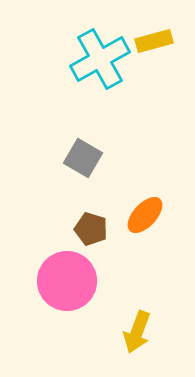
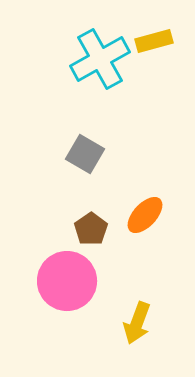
gray square: moved 2 px right, 4 px up
brown pentagon: rotated 20 degrees clockwise
yellow arrow: moved 9 px up
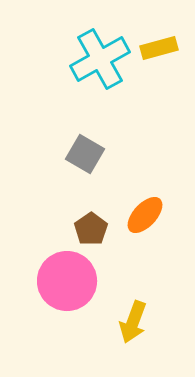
yellow rectangle: moved 5 px right, 7 px down
yellow arrow: moved 4 px left, 1 px up
